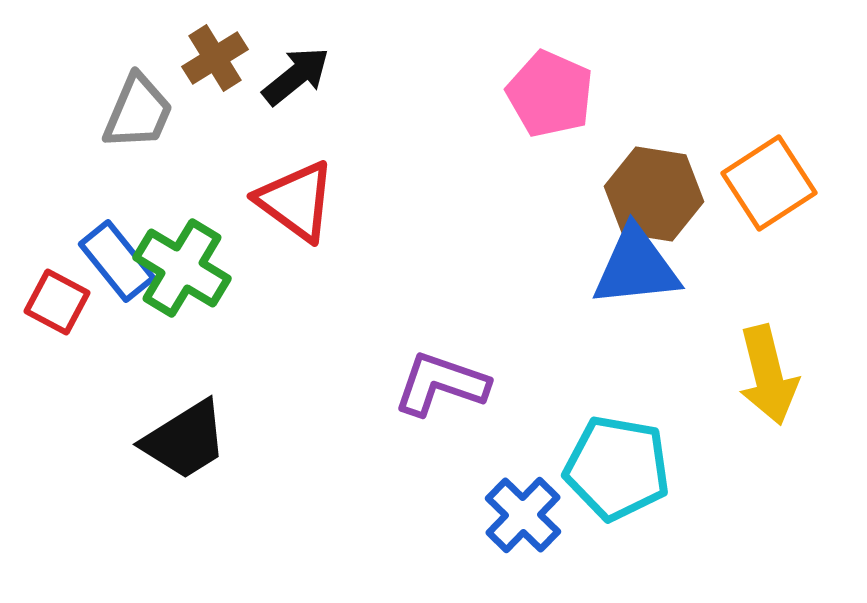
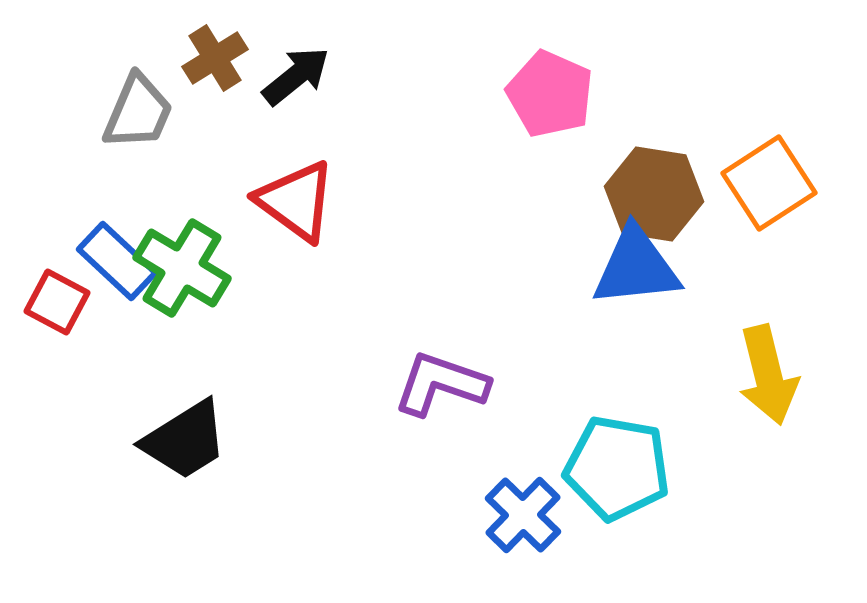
blue rectangle: rotated 8 degrees counterclockwise
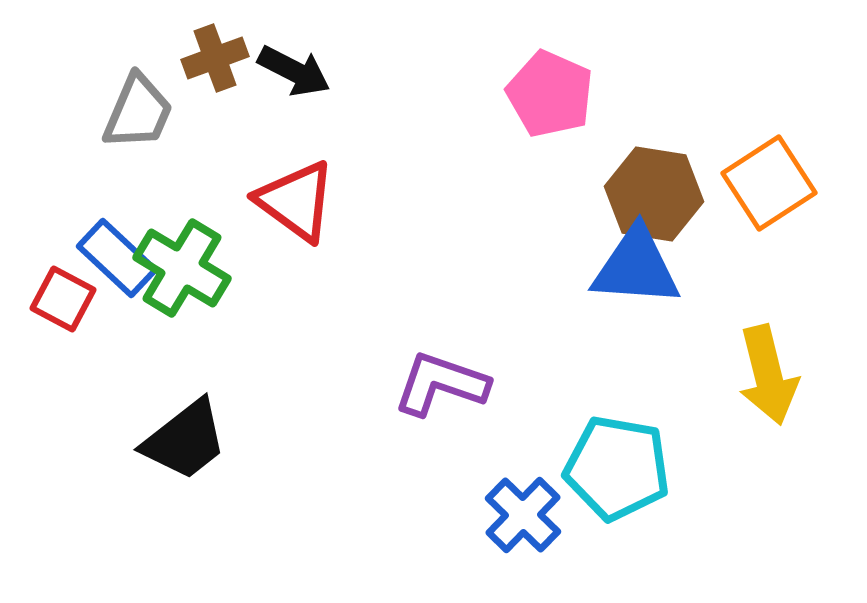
brown cross: rotated 12 degrees clockwise
black arrow: moved 2 px left, 5 px up; rotated 66 degrees clockwise
blue rectangle: moved 3 px up
blue triangle: rotated 10 degrees clockwise
red square: moved 6 px right, 3 px up
black trapezoid: rotated 6 degrees counterclockwise
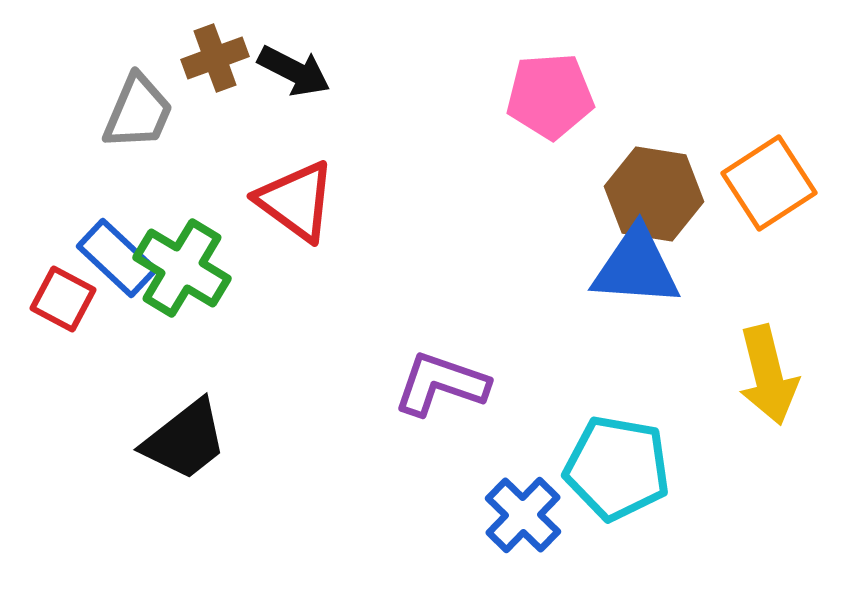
pink pentagon: moved 2 px down; rotated 28 degrees counterclockwise
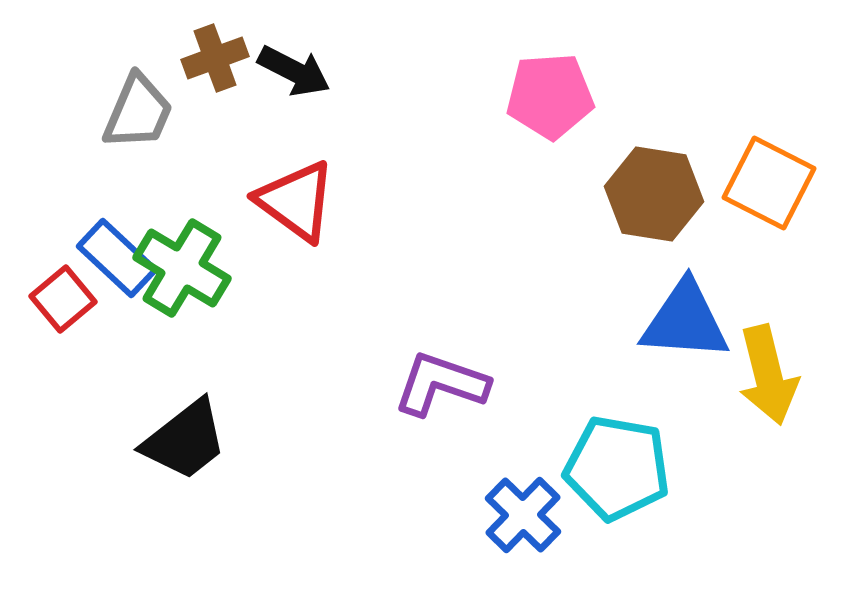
orange square: rotated 30 degrees counterclockwise
blue triangle: moved 49 px right, 54 px down
red square: rotated 22 degrees clockwise
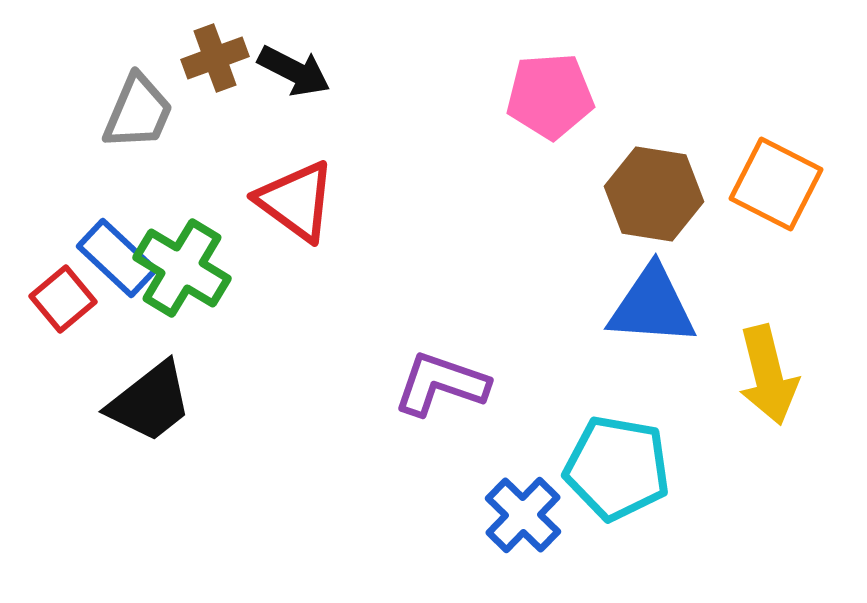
orange square: moved 7 px right, 1 px down
blue triangle: moved 33 px left, 15 px up
black trapezoid: moved 35 px left, 38 px up
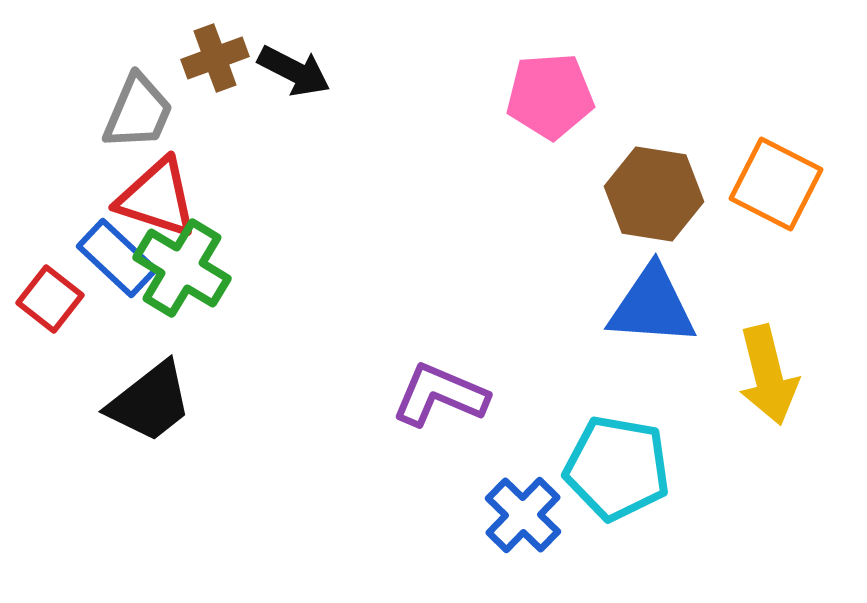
red triangle: moved 139 px left, 3 px up; rotated 18 degrees counterclockwise
red square: moved 13 px left; rotated 12 degrees counterclockwise
purple L-shape: moved 1 px left, 11 px down; rotated 4 degrees clockwise
